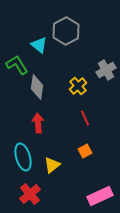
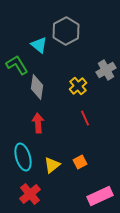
orange square: moved 5 px left, 11 px down
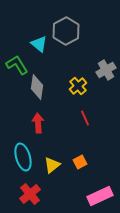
cyan triangle: moved 1 px up
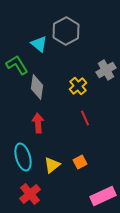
pink rectangle: moved 3 px right
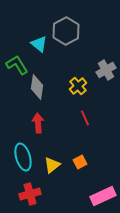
red cross: rotated 25 degrees clockwise
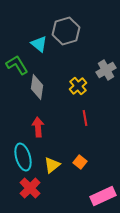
gray hexagon: rotated 12 degrees clockwise
red line: rotated 14 degrees clockwise
red arrow: moved 4 px down
orange square: rotated 24 degrees counterclockwise
red cross: moved 6 px up; rotated 30 degrees counterclockwise
